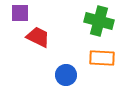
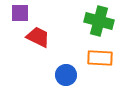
orange rectangle: moved 2 px left
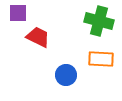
purple square: moved 2 px left
orange rectangle: moved 1 px right, 1 px down
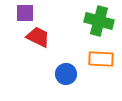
purple square: moved 7 px right
blue circle: moved 1 px up
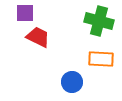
blue circle: moved 6 px right, 8 px down
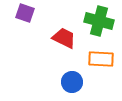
purple square: rotated 18 degrees clockwise
red trapezoid: moved 26 px right, 1 px down
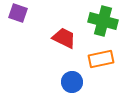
purple square: moved 7 px left
green cross: moved 4 px right
orange rectangle: rotated 15 degrees counterclockwise
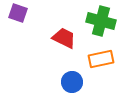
green cross: moved 2 px left
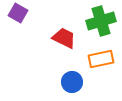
purple square: rotated 12 degrees clockwise
green cross: rotated 32 degrees counterclockwise
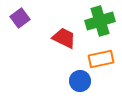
purple square: moved 2 px right, 5 px down; rotated 24 degrees clockwise
green cross: moved 1 px left
blue circle: moved 8 px right, 1 px up
